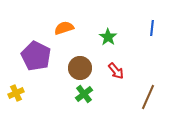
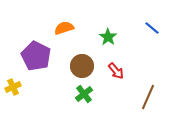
blue line: rotated 56 degrees counterclockwise
brown circle: moved 2 px right, 2 px up
yellow cross: moved 3 px left, 6 px up
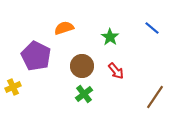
green star: moved 2 px right
brown line: moved 7 px right; rotated 10 degrees clockwise
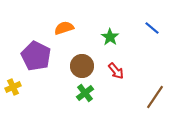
green cross: moved 1 px right, 1 px up
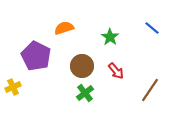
brown line: moved 5 px left, 7 px up
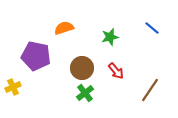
green star: rotated 24 degrees clockwise
purple pentagon: rotated 16 degrees counterclockwise
brown circle: moved 2 px down
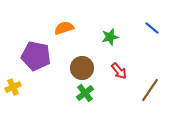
red arrow: moved 3 px right
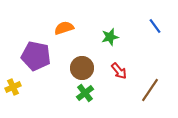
blue line: moved 3 px right, 2 px up; rotated 14 degrees clockwise
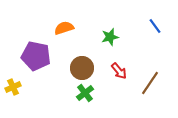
brown line: moved 7 px up
